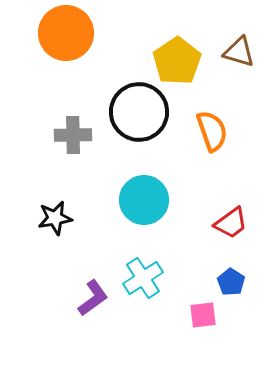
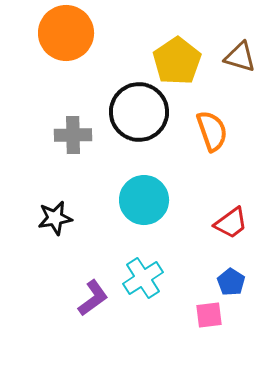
brown triangle: moved 1 px right, 5 px down
pink square: moved 6 px right
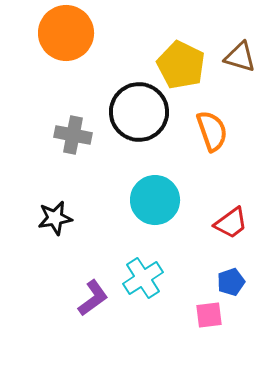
yellow pentagon: moved 4 px right, 4 px down; rotated 12 degrees counterclockwise
gray cross: rotated 12 degrees clockwise
cyan circle: moved 11 px right
blue pentagon: rotated 20 degrees clockwise
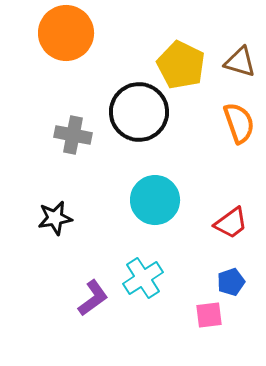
brown triangle: moved 5 px down
orange semicircle: moved 27 px right, 8 px up
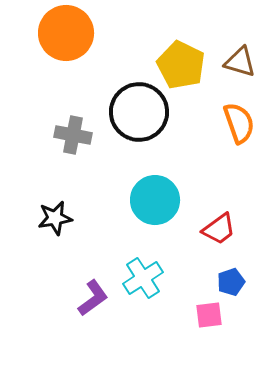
red trapezoid: moved 12 px left, 6 px down
